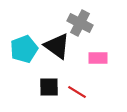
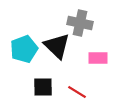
gray cross: rotated 15 degrees counterclockwise
black triangle: rotated 8 degrees clockwise
black square: moved 6 px left
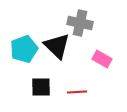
pink rectangle: moved 4 px right, 1 px down; rotated 30 degrees clockwise
black square: moved 2 px left
red line: rotated 36 degrees counterclockwise
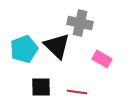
red line: rotated 12 degrees clockwise
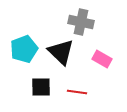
gray cross: moved 1 px right, 1 px up
black triangle: moved 4 px right, 6 px down
